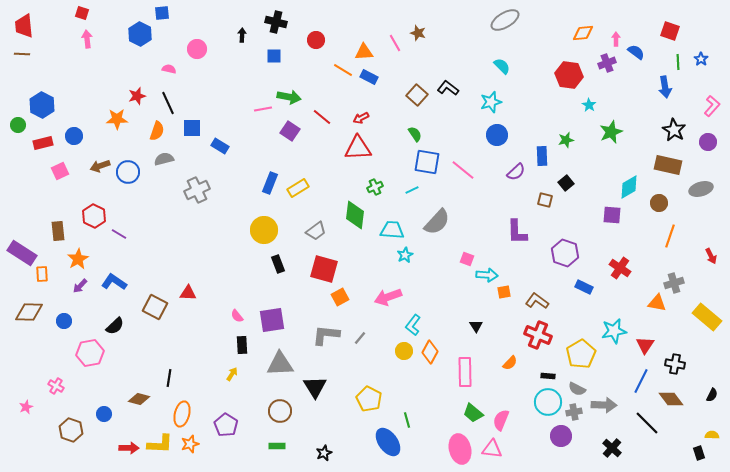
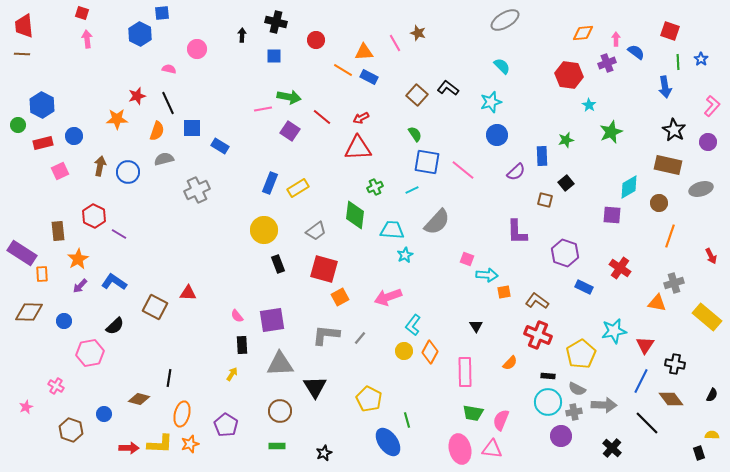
brown arrow at (100, 166): rotated 120 degrees clockwise
green trapezoid at (473, 413): rotated 30 degrees counterclockwise
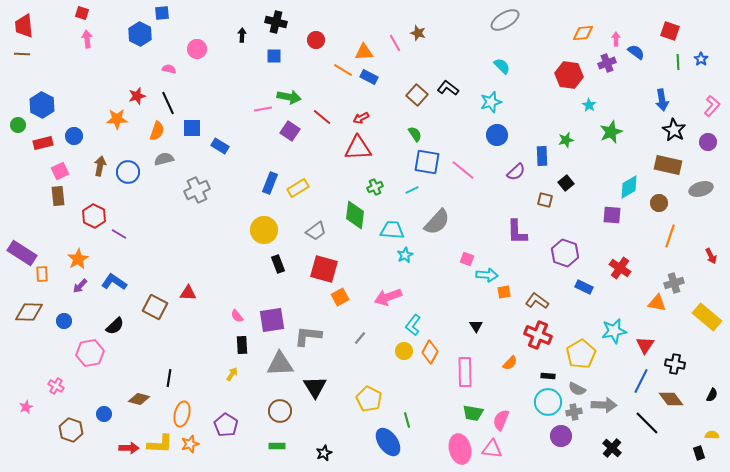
blue arrow at (665, 87): moved 3 px left, 13 px down
brown rectangle at (58, 231): moved 35 px up
gray L-shape at (326, 335): moved 18 px left, 1 px down
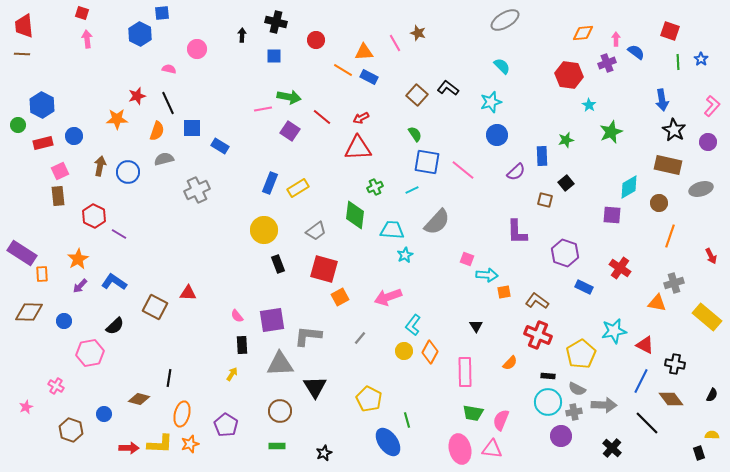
red triangle at (645, 345): rotated 36 degrees counterclockwise
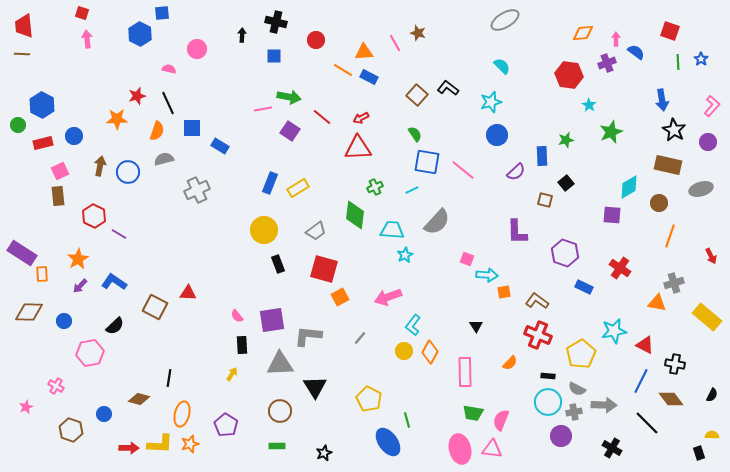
black cross at (612, 448): rotated 12 degrees counterclockwise
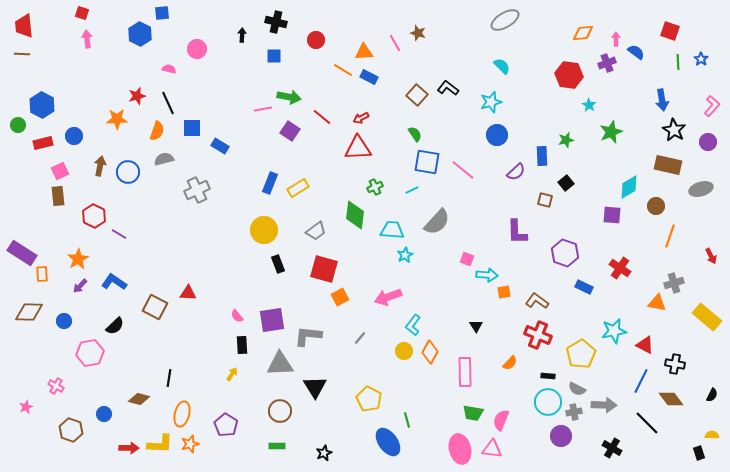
brown circle at (659, 203): moved 3 px left, 3 px down
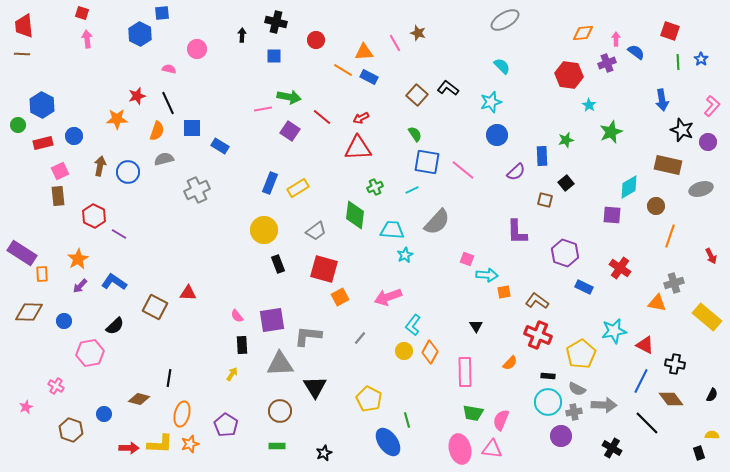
black star at (674, 130): moved 8 px right; rotated 10 degrees counterclockwise
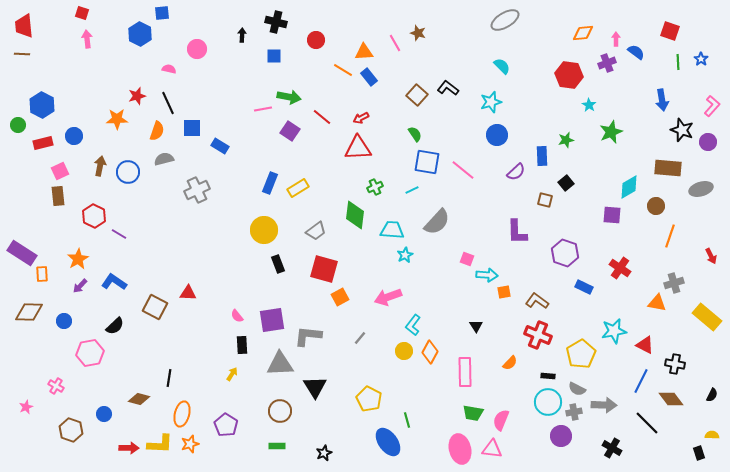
blue rectangle at (369, 77): rotated 24 degrees clockwise
brown rectangle at (668, 165): moved 3 px down; rotated 8 degrees counterclockwise
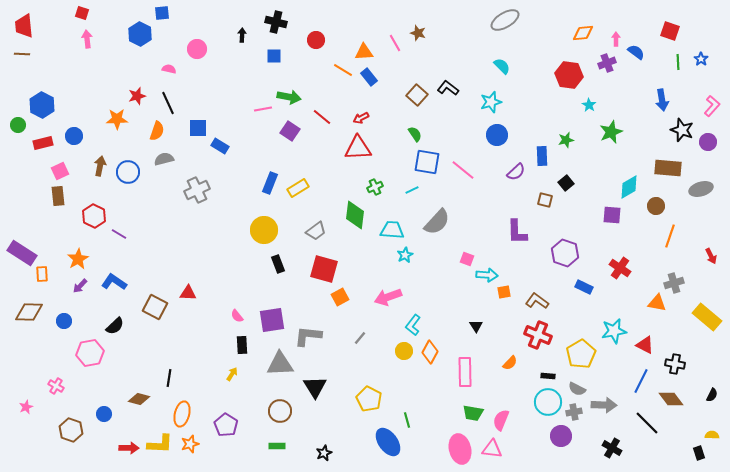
blue square at (192, 128): moved 6 px right
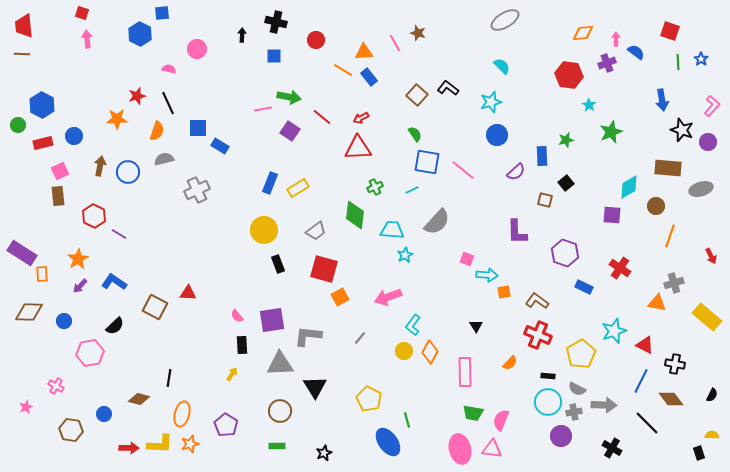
cyan star at (614, 331): rotated 10 degrees counterclockwise
brown hexagon at (71, 430): rotated 10 degrees counterclockwise
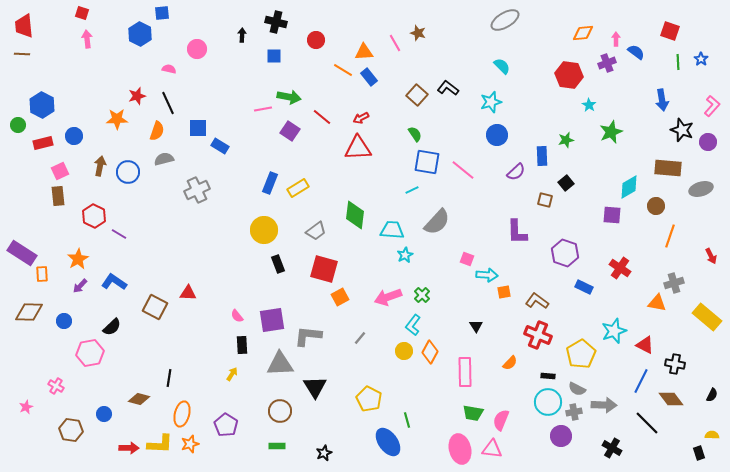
green cross at (375, 187): moved 47 px right, 108 px down; rotated 21 degrees counterclockwise
black semicircle at (115, 326): moved 3 px left, 1 px down
